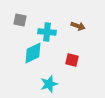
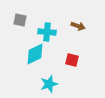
cyan diamond: moved 2 px right, 1 px down
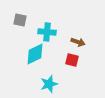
brown arrow: moved 16 px down
